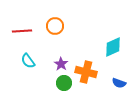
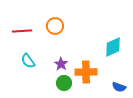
orange cross: rotated 15 degrees counterclockwise
blue semicircle: moved 4 px down
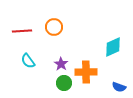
orange circle: moved 1 px left, 1 px down
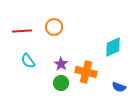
orange cross: rotated 15 degrees clockwise
green circle: moved 3 px left
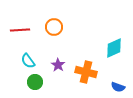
red line: moved 2 px left, 1 px up
cyan diamond: moved 1 px right, 1 px down
purple star: moved 3 px left, 1 px down
green circle: moved 26 px left, 1 px up
blue semicircle: moved 1 px left
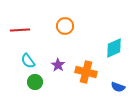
orange circle: moved 11 px right, 1 px up
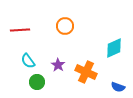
orange cross: rotated 10 degrees clockwise
green circle: moved 2 px right
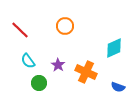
red line: rotated 48 degrees clockwise
green circle: moved 2 px right, 1 px down
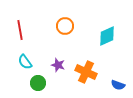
red line: rotated 36 degrees clockwise
cyan diamond: moved 7 px left, 12 px up
cyan semicircle: moved 3 px left, 1 px down
purple star: rotated 16 degrees counterclockwise
green circle: moved 1 px left
blue semicircle: moved 2 px up
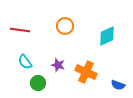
red line: rotated 72 degrees counterclockwise
